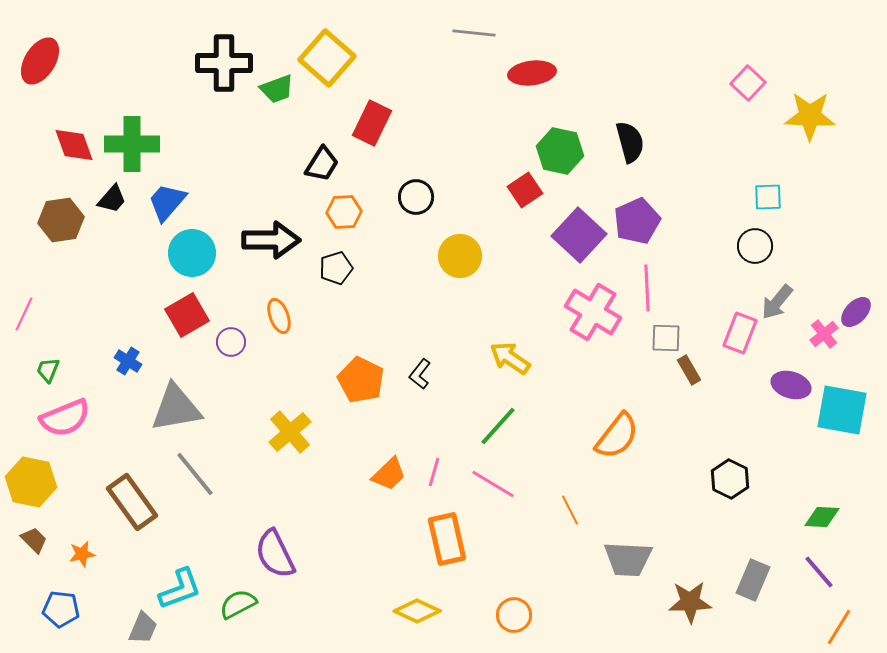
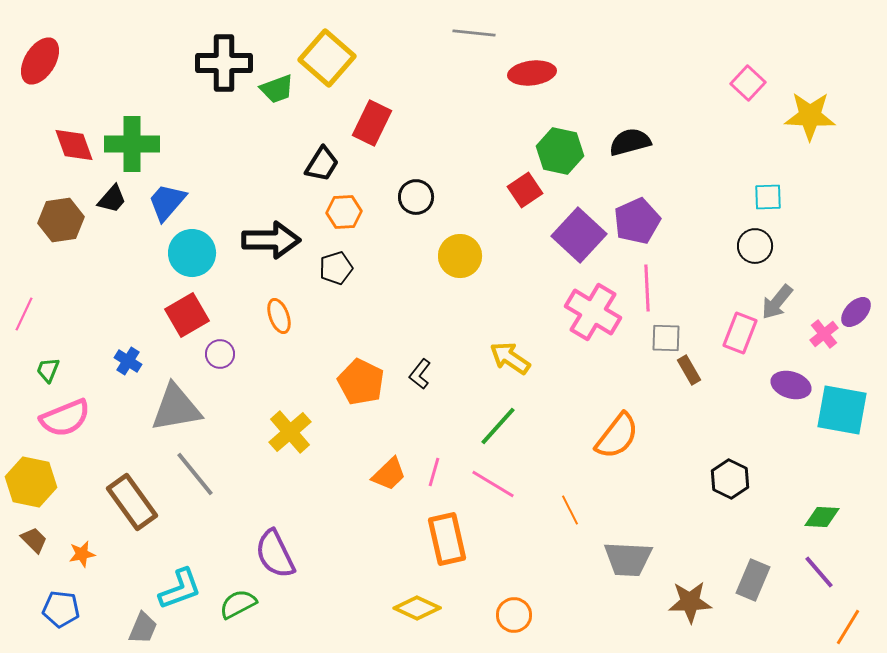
black semicircle at (630, 142): rotated 90 degrees counterclockwise
purple circle at (231, 342): moved 11 px left, 12 px down
orange pentagon at (361, 380): moved 2 px down
yellow diamond at (417, 611): moved 3 px up
orange line at (839, 627): moved 9 px right
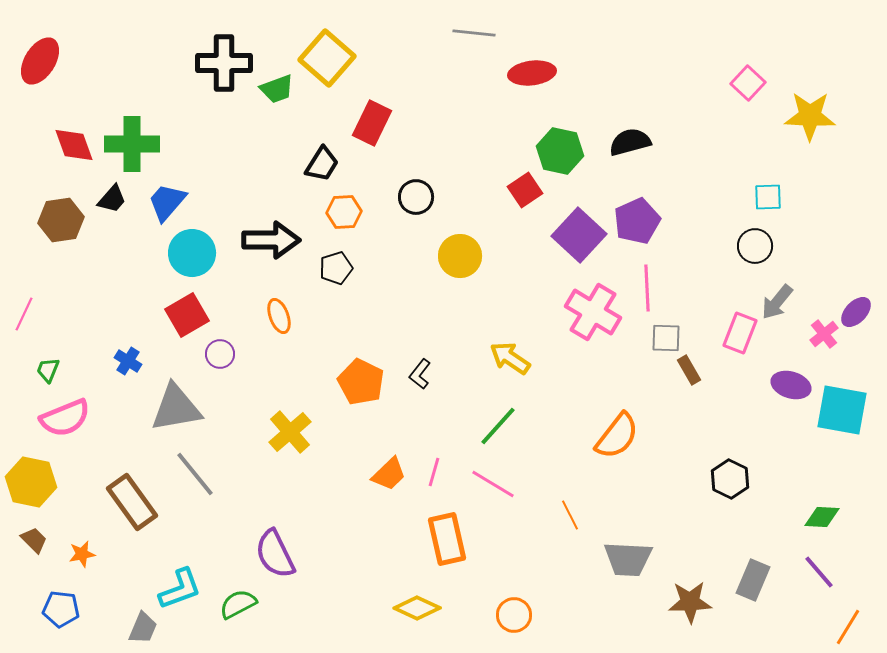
orange line at (570, 510): moved 5 px down
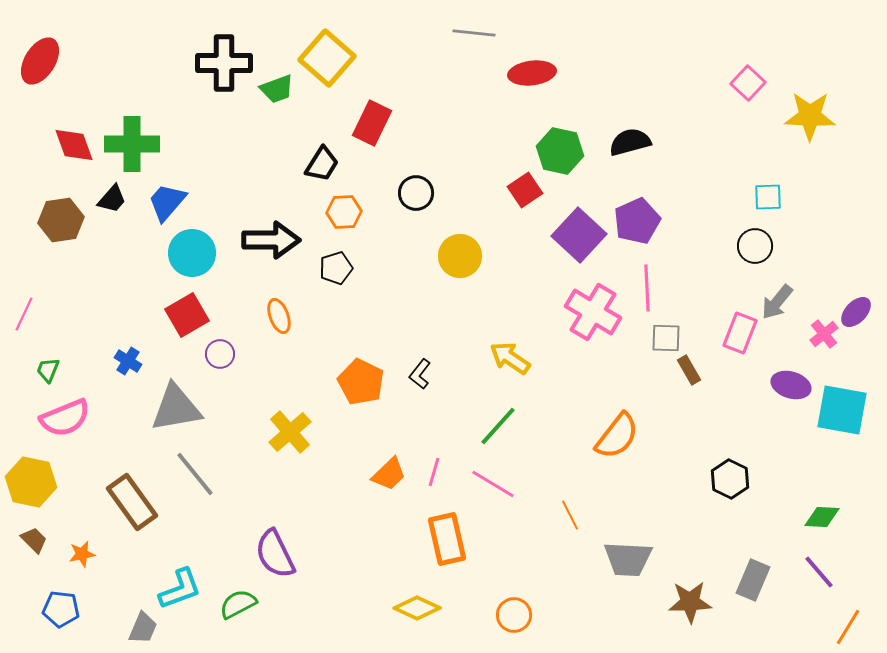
black circle at (416, 197): moved 4 px up
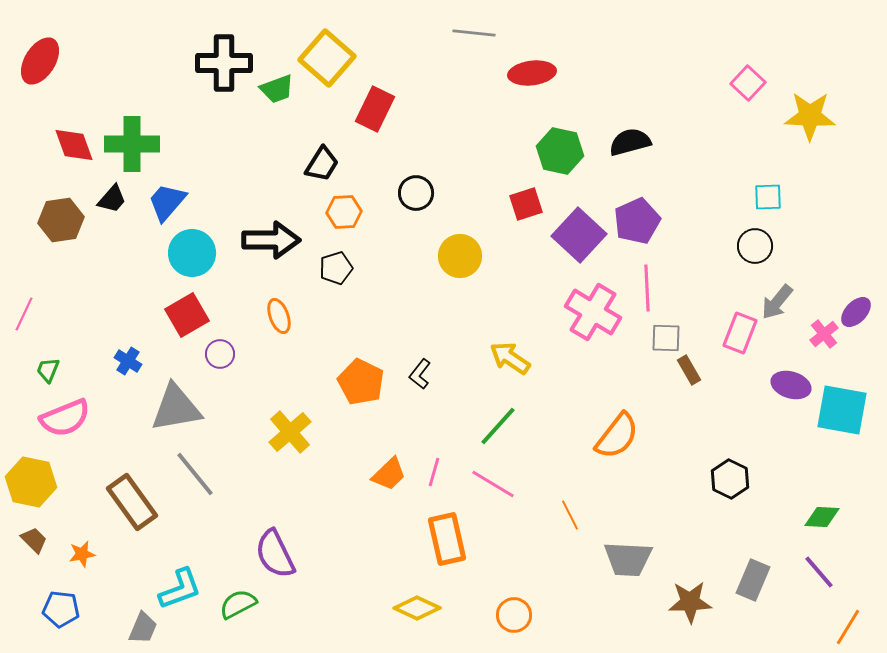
red rectangle at (372, 123): moved 3 px right, 14 px up
red square at (525, 190): moved 1 px right, 14 px down; rotated 16 degrees clockwise
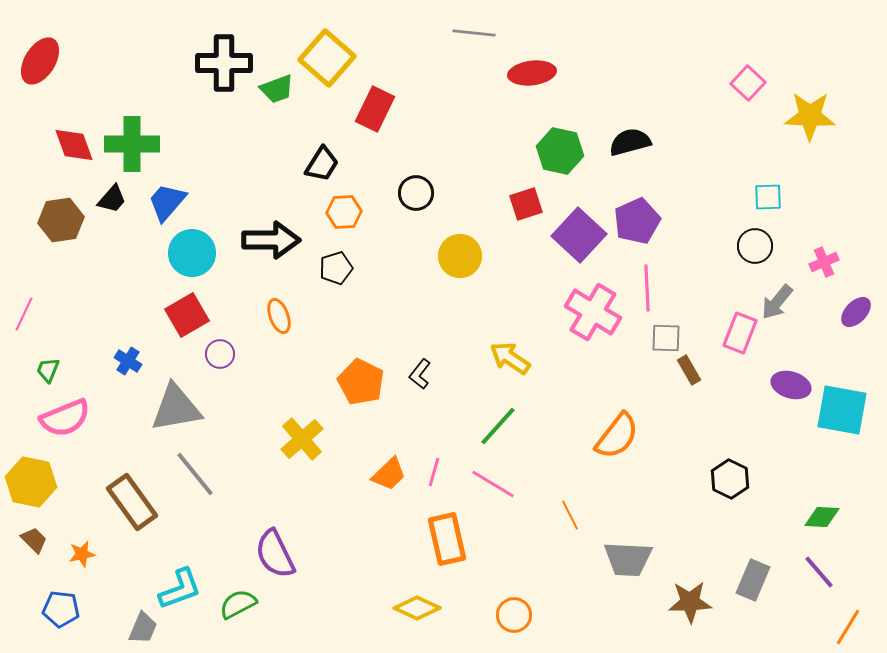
pink cross at (824, 334): moved 72 px up; rotated 16 degrees clockwise
yellow cross at (290, 432): moved 12 px right, 7 px down
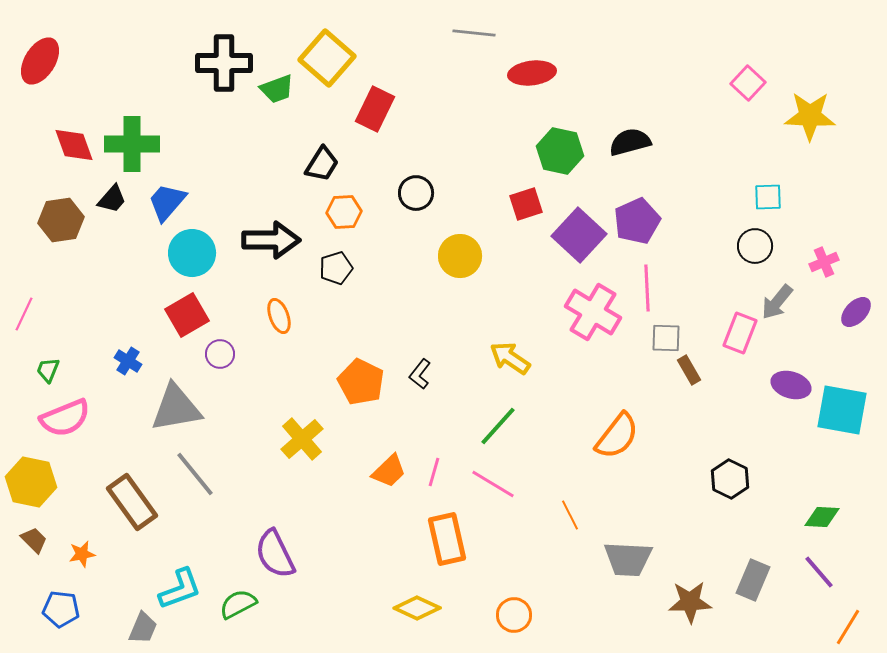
orange trapezoid at (389, 474): moved 3 px up
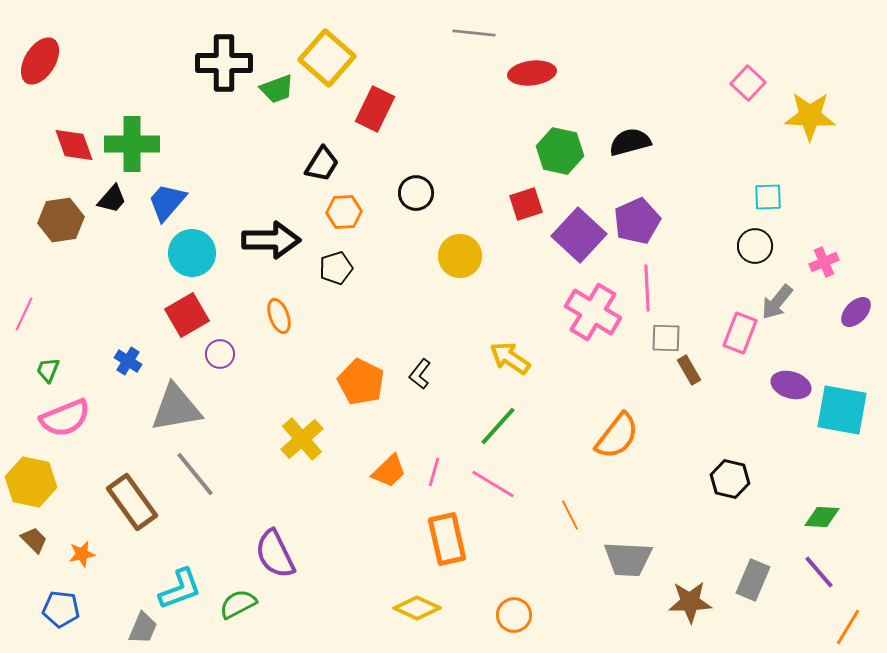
black hexagon at (730, 479): rotated 12 degrees counterclockwise
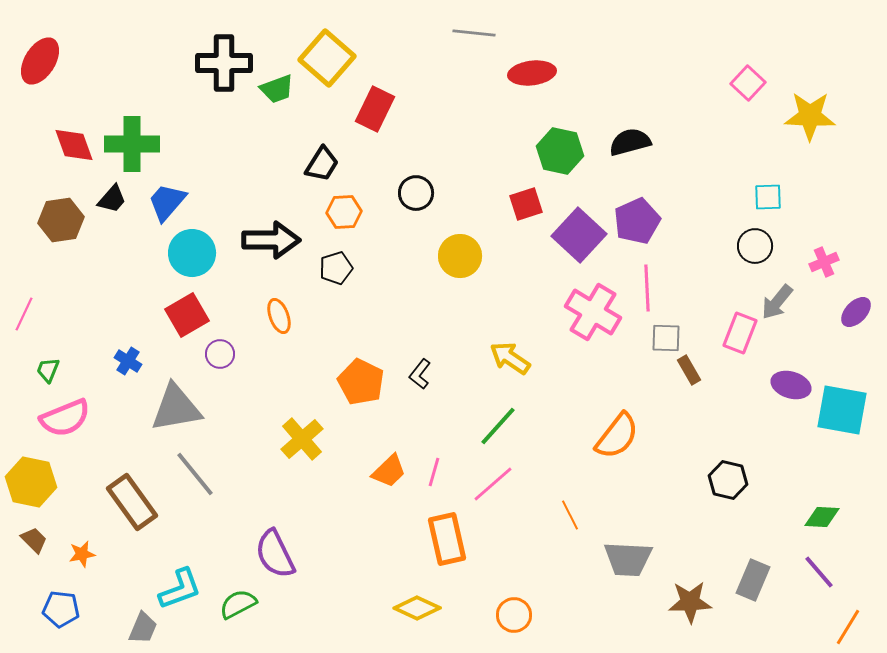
black hexagon at (730, 479): moved 2 px left, 1 px down
pink line at (493, 484): rotated 72 degrees counterclockwise
